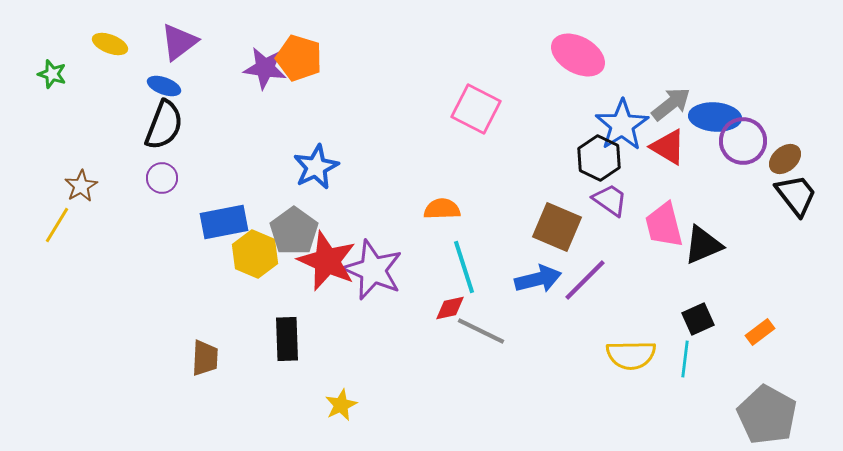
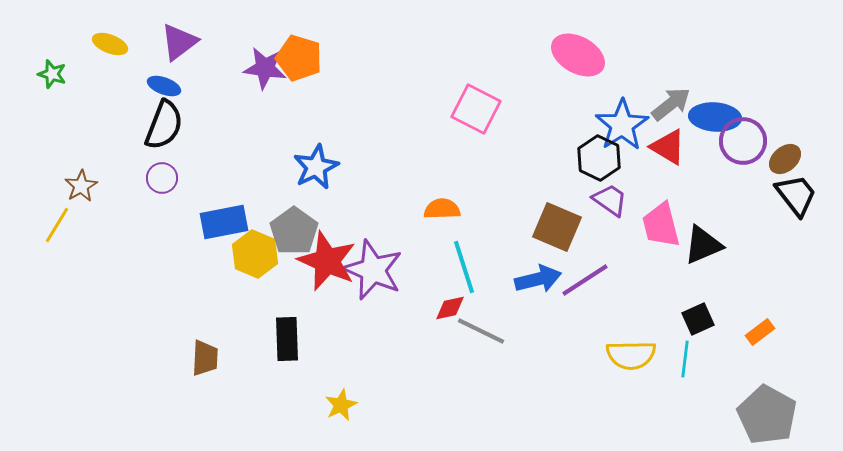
pink trapezoid at (664, 225): moved 3 px left
purple line at (585, 280): rotated 12 degrees clockwise
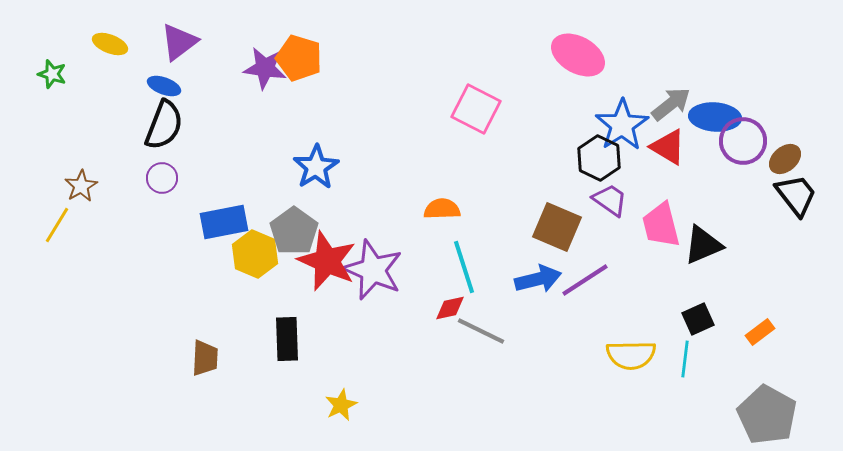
blue star at (316, 167): rotated 6 degrees counterclockwise
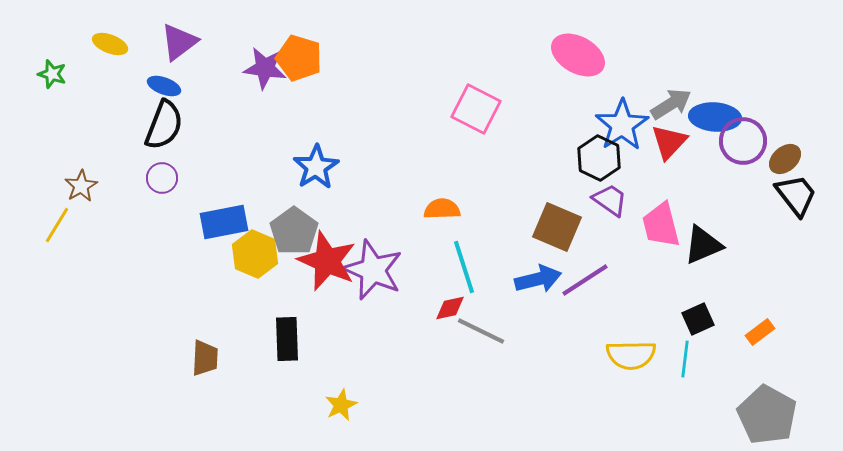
gray arrow at (671, 104): rotated 6 degrees clockwise
red triangle at (668, 147): moved 1 px right, 5 px up; rotated 42 degrees clockwise
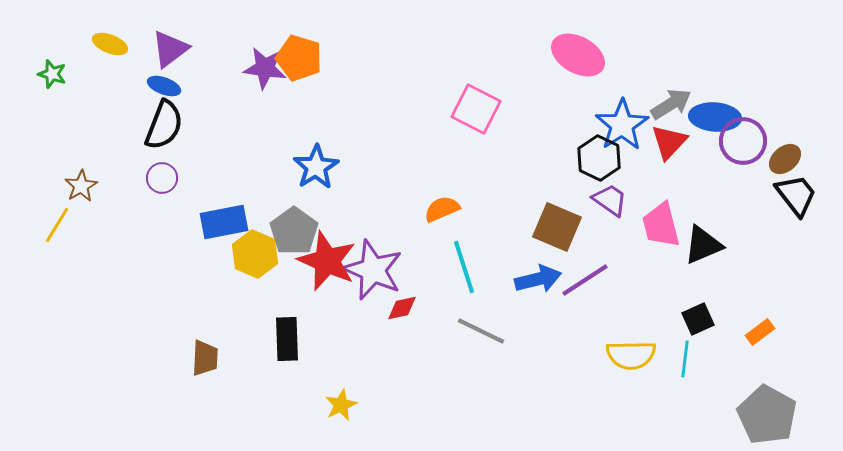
purple triangle at (179, 42): moved 9 px left, 7 px down
orange semicircle at (442, 209): rotated 21 degrees counterclockwise
red diamond at (450, 308): moved 48 px left
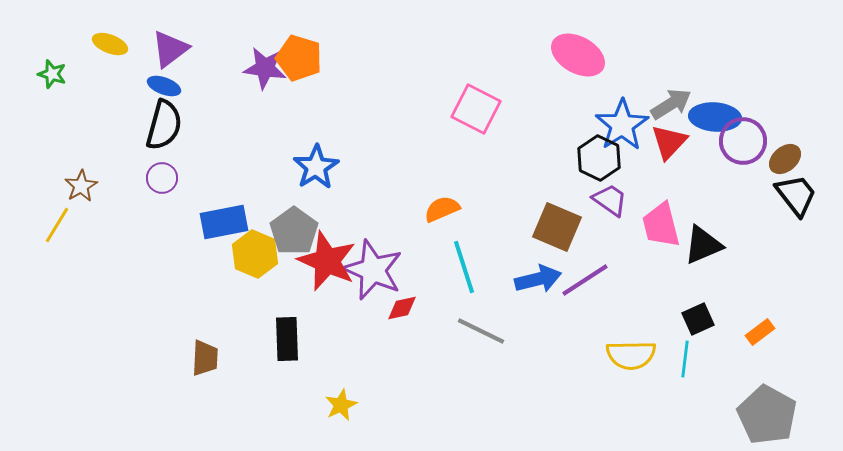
black semicircle at (164, 125): rotated 6 degrees counterclockwise
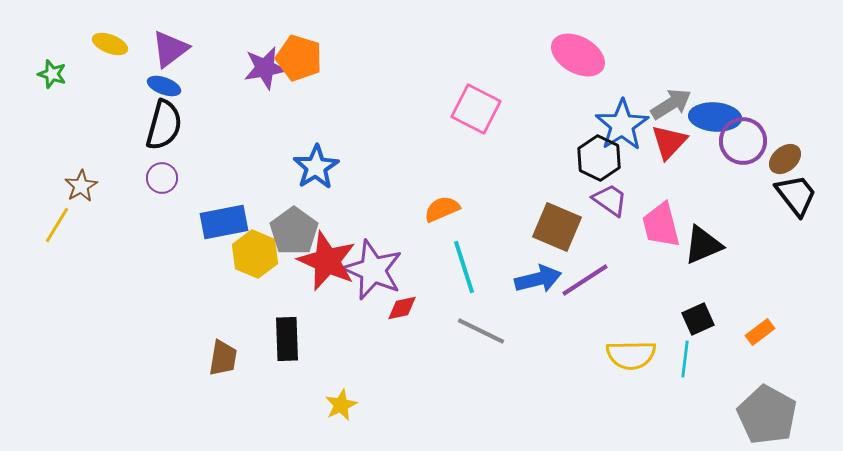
purple star at (265, 68): rotated 18 degrees counterclockwise
brown trapezoid at (205, 358): moved 18 px right; rotated 6 degrees clockwise
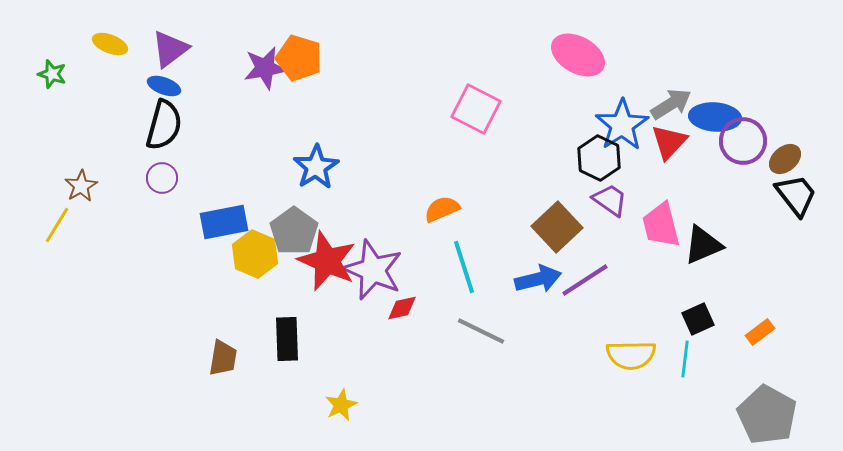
brown square at (557, 227): rotated 24 degrees clockwise
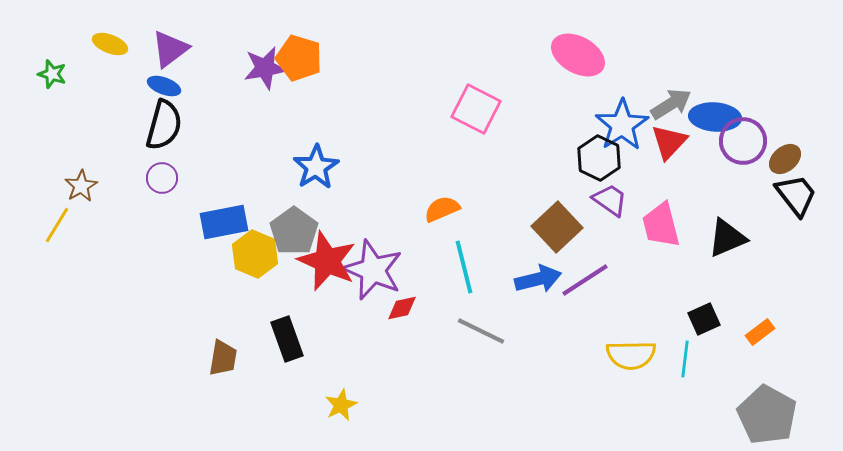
black triangle at (703, 245): moved 24 px right, 7 px up
cyan line at (464, 267): rotated 4 degrees clockwise
black square at (698, 319): moved 6 px right
black rectangle at (287, 339): rotated 18 degrees counterclockwise
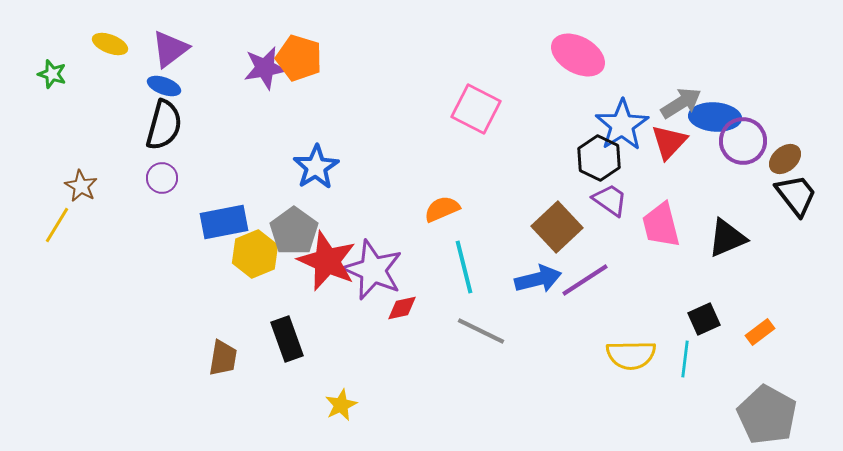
gray arrow at (671, 104): moved 10 px right, 1 px up
brown star at (81, 186): rotated 12 degrees counterclockwise
yellow hexagon at (255, 254): rotated 15 degrees clockwise
